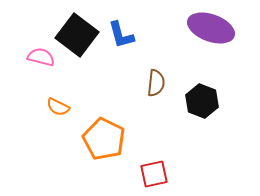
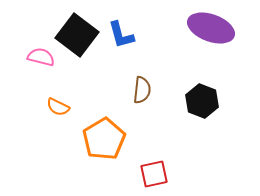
brown semicircle: moved 14 px left, 7 px down
orange pentagon: rotated 15 degrees clockwise
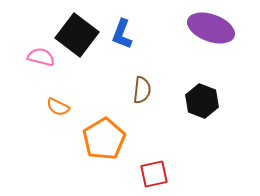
blue L-shape: moved 1 px right, 1 px up; rotated 36 degrees clockwise
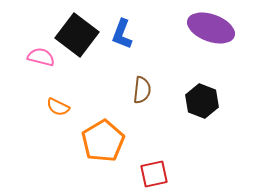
orange pentagon: moved 1 px left, 2 px down
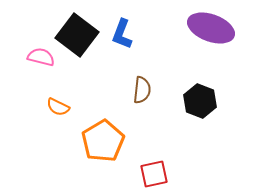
black hexagon: moved 2 px left
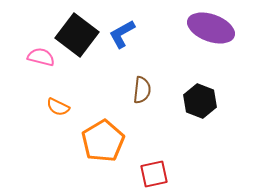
blue L-shape: rotated 40 degrees clockwise
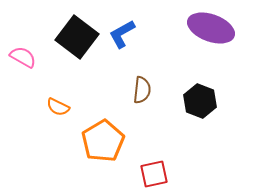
black square: moved 2 px down
pink semicircle: moved 18 px left; rotated 16 degrees clockwise
